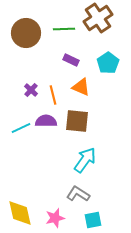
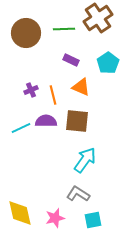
purple cross: rotated 24 degrees clockwise
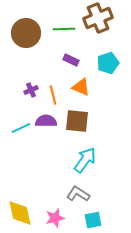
brown cross: rotated 12 degrees clockwise
cyan pentagon: rotated 15 degrees clockwise
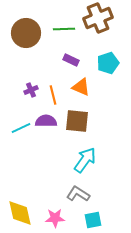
pink star: rotated 12 degrees clockwise
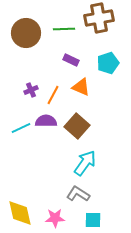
brown cross: moved 1 px right; rotated 12 degrees clockwise
orange line: rotated 42 degrees clockwise
brown square: moved 5 px down; rotated 35 degrees clockwise
cyan arrow: moved 3 px down
cyan square: rotated 12 degrees clockwise
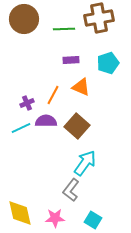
brown circle: moved 2 px left, 14 px up
purple rectangle: rotated 28 degrees counterclockwise
purple cross: moved 4 px left, 13 px down
gray L-shape: moved 7 px left, 4 px up; rotated 85 degrees counterclockwise
cyan square: rotated 30 degrees clockwise
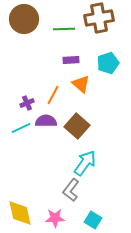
orange triangle: moved 3 px up; rotated 18 degrees clockwise
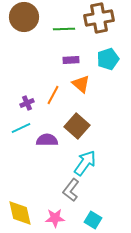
brown circle: moved 2 px up
cyan pentagon: moved 4 px up
purple semicircle: moved 1 px right, 19 px down
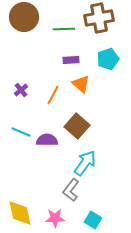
purple cross: moved 6 px left, 13 px up; rotated 16 degrees counterclockwise
cyan line: moved 4 px down; rotated 48 degrees clockwise
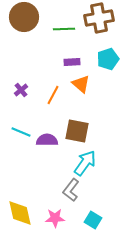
purple rectangle: moved 1 px right, 2 px down
brown square: moved 5 px down; rotated 30 degrees counterclockwise
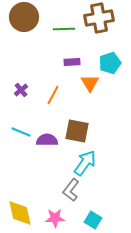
cyan pentagon: moved 2 px right, 4 px down
orange triangle: moved 9 px right, 1 px up; rotated 18 degrees clockwise
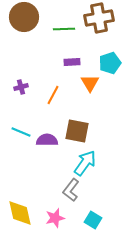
purple cross: moved 3 px up; rotated 24 degrees clockwise
pink star: rotated 12 degrees counterclockwise
